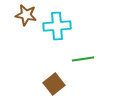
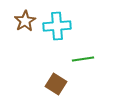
brown star: moved 1 px left, 6 px down; rotated 30 degrees clockwise
brown square: moved 2 px right; rotated 20 degrees counterclockwise
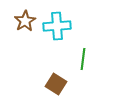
green line: rotated 75 degrees counterclockwise
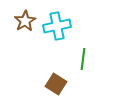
cyan cross: rotated 8 degrees counterclockwise
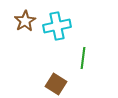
green line: moved 1 px up
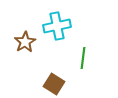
brown star: moved 21 px down
brown square: moved 2 px left
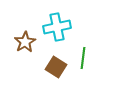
cyan cross: moved 1 px down
brown square: moved 2 px right, 17 px up
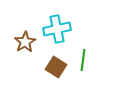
cyan cross: moved 2 px down
green line: moved 2 px down
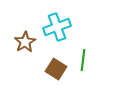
cyan cross: moved 2 px up; rotated 8 degrees counterclockwise
brown square: moved 2 px down
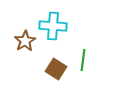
cyan cross: moved 4 px left, 1 px up; rotated 24 degrees clockwise
brown star: moved 1 px up
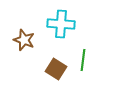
cyan cross: moved 8 px right, 2 px up
brown star: moved 1 px left, 1 px up; rotated 20 degrees counterclockwise
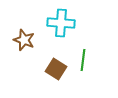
cyan cross: moved 1 px up
